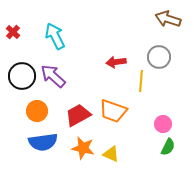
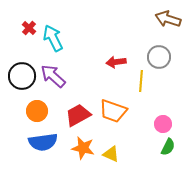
red cross: moved 16 px right, 4 px up
cyan arrow: moved 2 px left, 2 px down
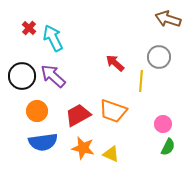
red arrow: moved 1 px left, 1 px down; rotated 48 degrees clockwise
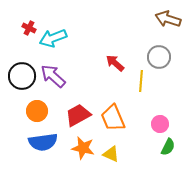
red cross: rotated 16 degrees counterclockwise
cyan arrow: rotated 84 degrees counterclockwise
orange trapezoid: moved 7 px down; rotated 48 degrees clockwise
pink circle: moved 3 px left
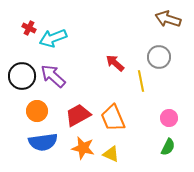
yellow line: rotated 15 degrees counterclockwise
pink circle: moved 9 px right, 6 px up
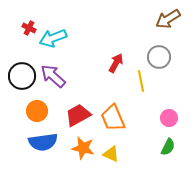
brown arrow: rotated 50 degrees counterclockwise
red arrow: moved 1 px right; rotated 78 degrees clockwise
